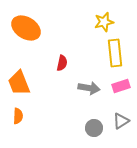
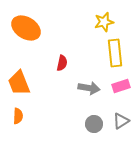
gray circle: moved 4 px up
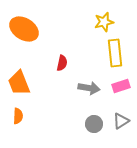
orange ellipse: moved 2 px left, 1 px down
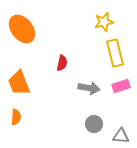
orange ellipse: moved 2 px left; rotated 20 degrees clockwise
yellow rectangle: rotated 8 degrees counterclockwise
orange semicircle: moved 2 px left, 1 px down
gray triangle: moved 15 px down; rotated 36 degrees clockwise
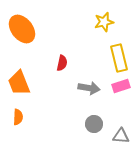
yellow rectangle: moved 4 px right, 5 px down
orange semicircle: moved 2 px right
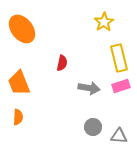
yellow star: rotated 18 degrees counterclockwise
gray circle: moved 1 px left, 3 px down
gray triangle: moved 2 px left
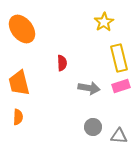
red semicircle: rotated 14 degrees counterclockwise
orange trapezoid: rotated 8 degrees clockwise
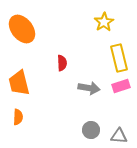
gray circle: moved 2 px left, 3 px down
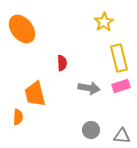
orange trapezoid: moved 16 px right, 11 px down
gray triangle: moved 3 px right
